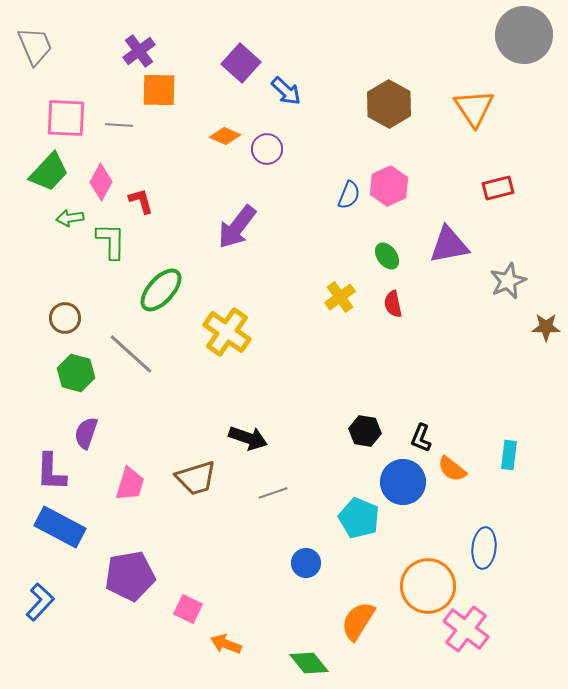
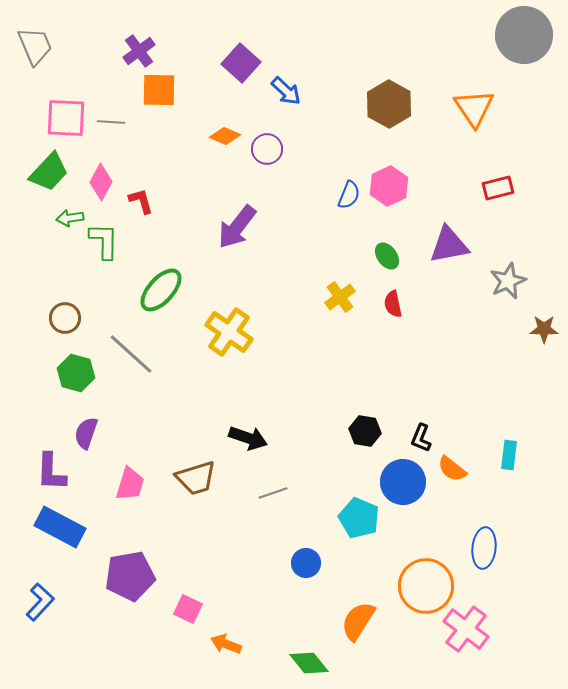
gray line at (119, 125): moved 8 px left, 3 px up
green L-shape at (111, 241): moved 7 px left
brown star at (546, 327): moved 2 px left, 2 px down
yellow cross at (227, 332): moved 2 px right
orange circle at (428, 586): moved 2 px left
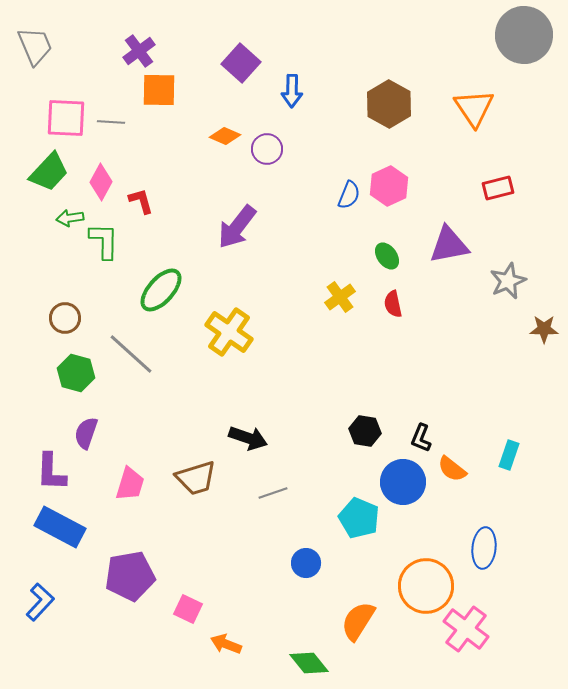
blue arrow at (286, 91): moved 6 px right; rotated 48 degrees clockwise
cyan rectangle at (509, 455): rotated 12 degrees clockwise
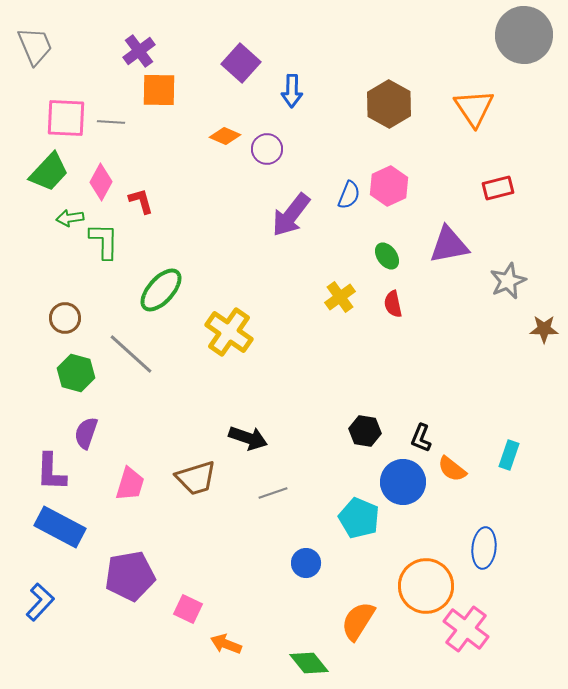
purple arrow at (237, 227): moved 54 px right, 12 px up
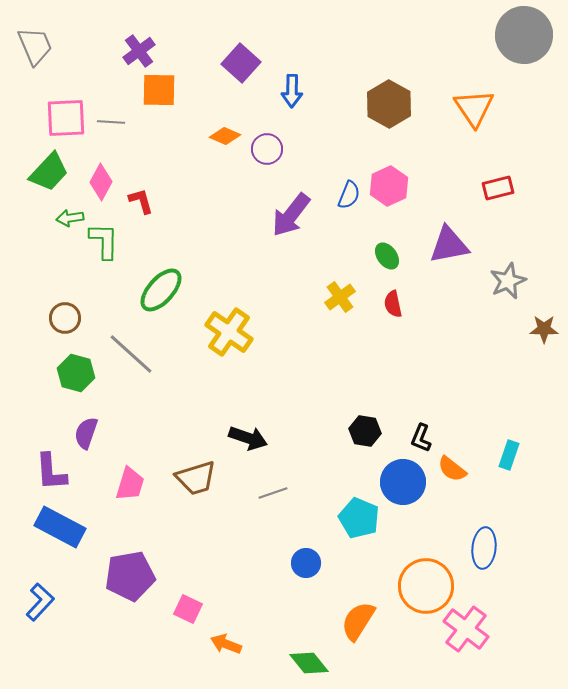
pink square at (66, 118): rotated 6 degrees counterclockwise
purple L-shape at (51, 472): rotated 6 degrees counterclockwise
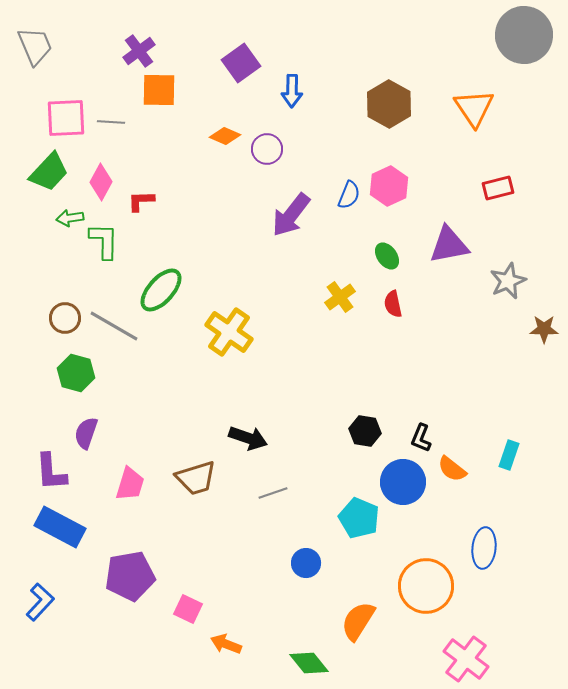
purple square at (241, 63): rotated 12 degrees clockwise
red L-shape at (141, 201): rotated 76 degrees counterclockwise
gray line at (131, 354): moved 17 px left, 28 px up; rotated 12 degrees counterclockwise
pink cross at (466, 629): moved 30 px down
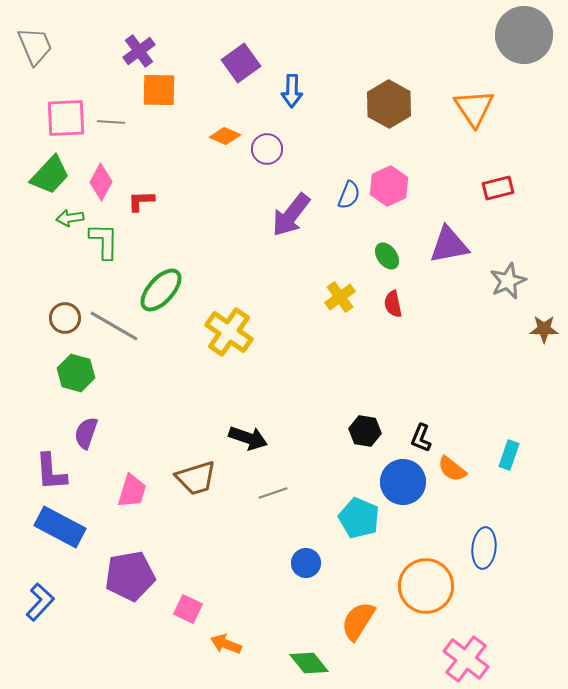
green trapezoid at (49, 172): moved 1 px right, 3 px down
pink trapezoid at (130, 484): moved 2 px right, 7 px down
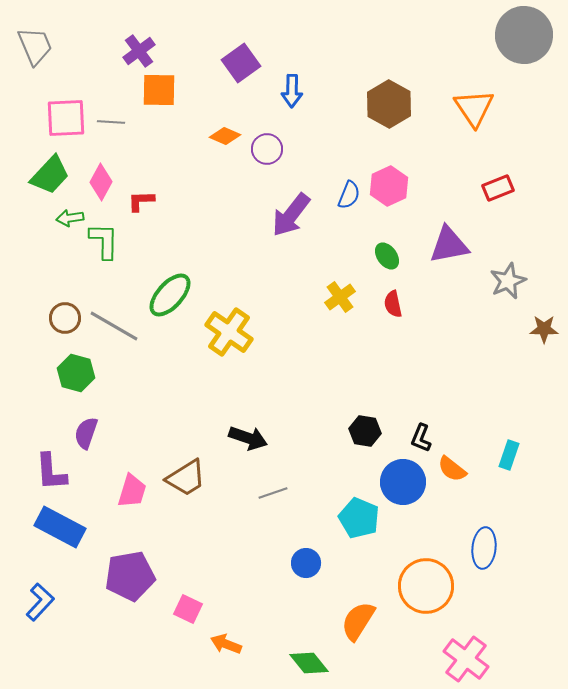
red rectangle at (498, 188): rotated 8 degrees counterclockwise
green ellipse at (161, 290): moved 9 px right, 5 px down
brown trapezoid at (196, 478): moved 10 px left; rotated 15 degrees counterclockwise
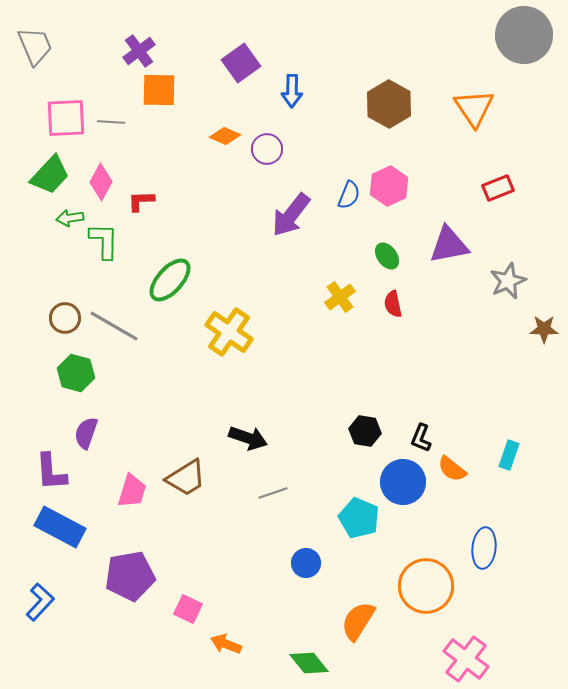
green ellipse at (170, 295): moved 15 px up
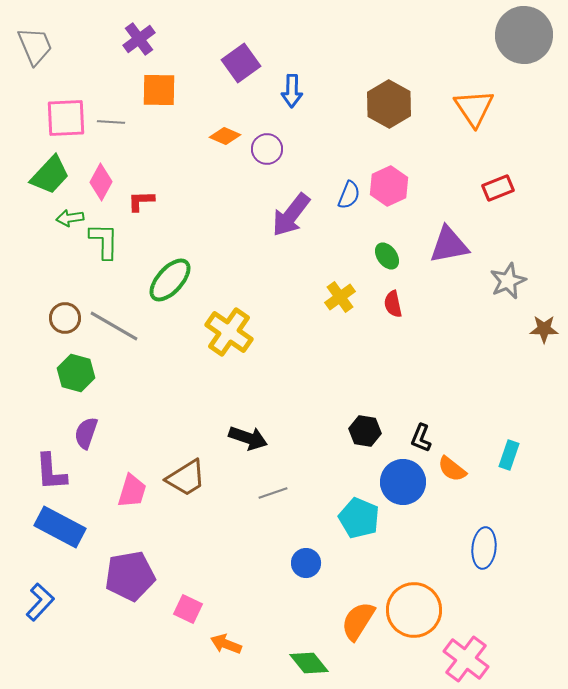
purple cross at (139, 51): moved 12 px up
orange circle at (426, 586): moved 12 px left, 24 px down
